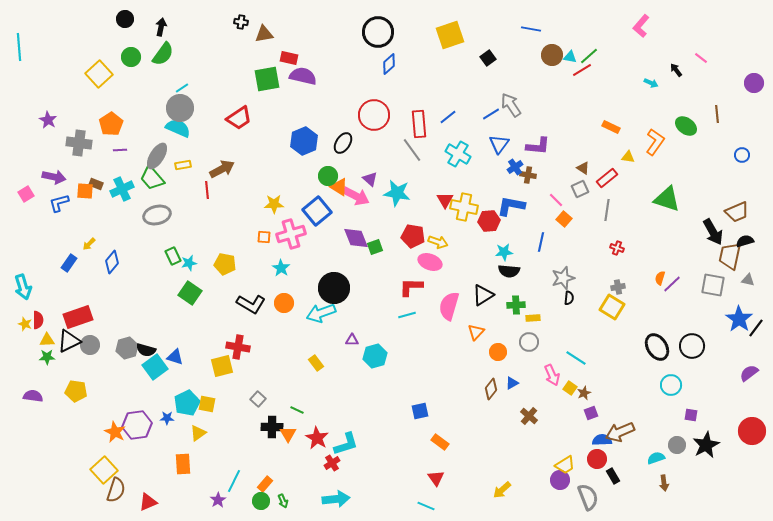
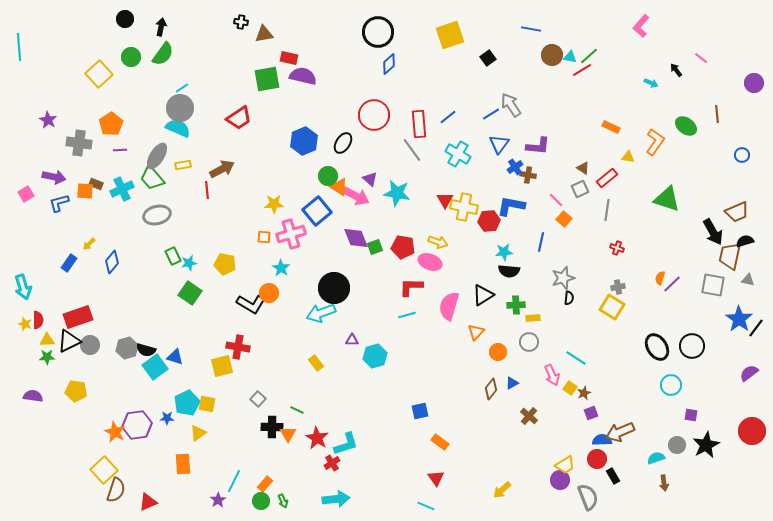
red pentagon at (413, 236): moved 10 px left, 11 px down
orange circle at (284, 303): moved 15 px left, 10 px up
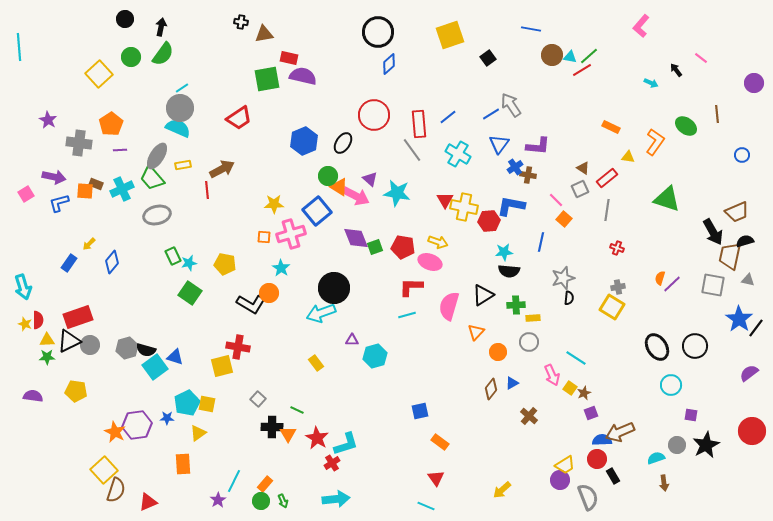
black circle at (692, 346): moved 3 px right
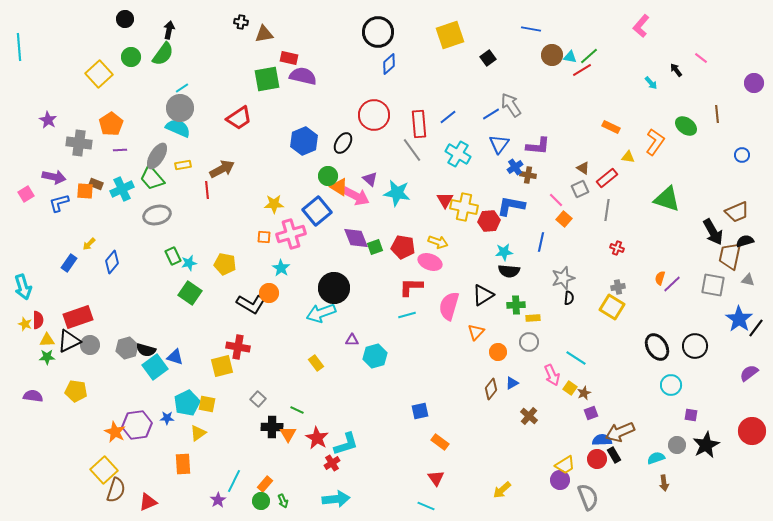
black arrow at (161, 27): moved 8 px right, 3 px down
cyan arrow at (651, 83): rotated 24 degrees clockwise
black rectangle at (613, 476): moved 1 px right, 21 px up
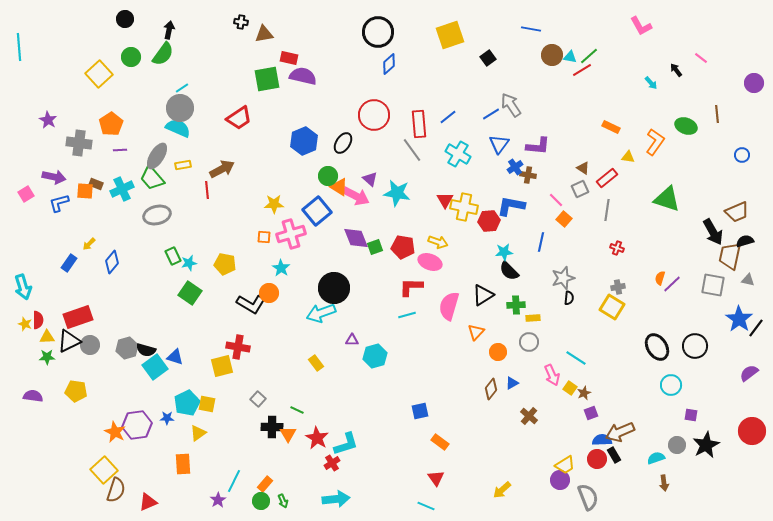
pink L-shape at (641, 26): rotated 70 degrees counterclockwise
green ellipse at (686, 126): rotated 15 degrees counterclockwise
black semicircle at (509, 271): rotated 40 degrees clockwise
yellow triangle at (47, 340): moved 3 px up
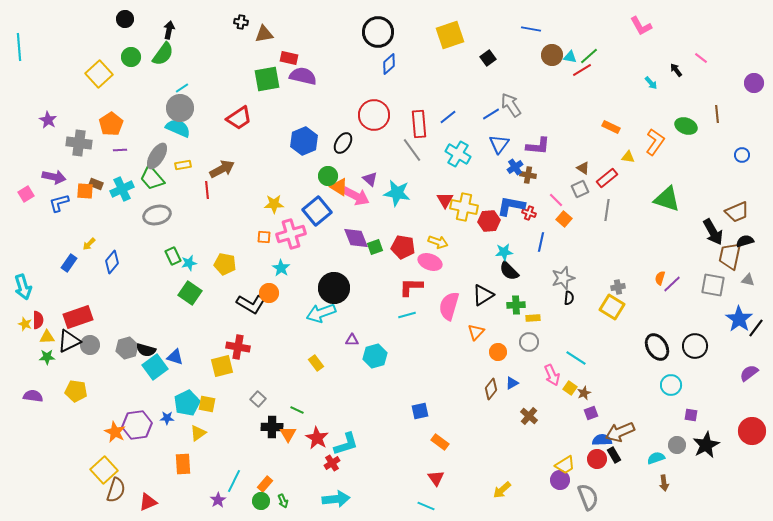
red cross at (617, 248): moved 88 px left, 35 px up
